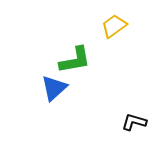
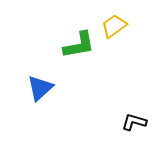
green L-shape: moved 4 px right, 15 px up
blue triangle: moved 14 px left
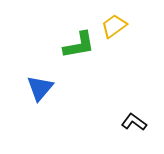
blue triangle: rotated 8 degrees counterclockwise
black L-shape: rotated 20 degrees clockwise
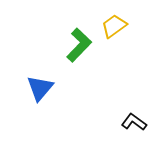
green L-shape: rotated 36 degrees counterclockwise
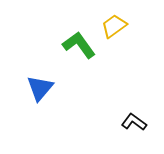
green L-shape: rotated 80 degrees counterclockwise
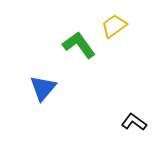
blue triangle: moved 3 px right
